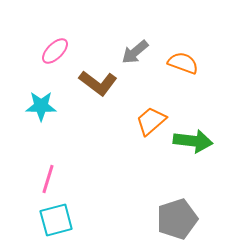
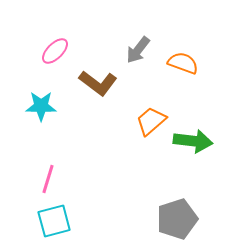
gray arrow: moved 3 px right, 2 px up; rotated 12 degrees counterclockwise
cyan square: moved 2 px left, 1 px down
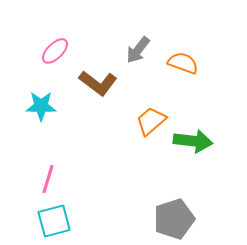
gray pentagon: moved 3 px left
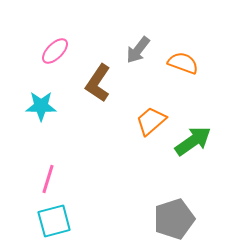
brown L-shape: rotated 87 degrees clockwise
green arrow: rotated 42 degrees counterclockwise
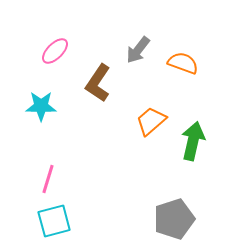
green arrow: rotated 42 degrees counterclockwise
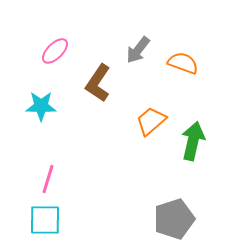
cyan square: moved 9 px left, 1 px up; rotated 16 degrees clockwise
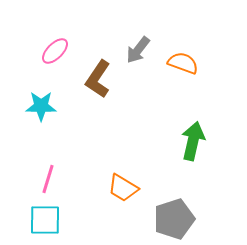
brown L-shape: moved 4 px up
orange trapezoid: moved 28 px left, 67 px down; rotated 108 degrees counterclockwise
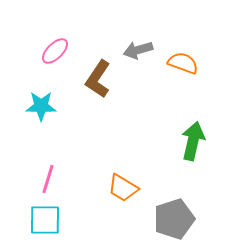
gray arrow: rotated 36 degrees clockwise
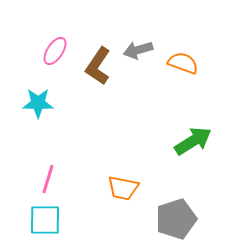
pink ellipse: rotated 12 degrees counterclockwise
brown L-shape: moved 13 px up
cyan star: moved 3 px left, 3 px up
green arrow: rotated 45 degrees clockwise
orange trapezoid: rotated 20 degrees counterclockwise
gray pentagon: moved 2 px right
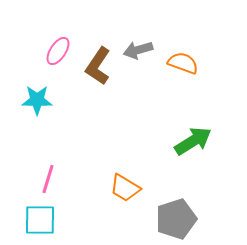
pink ellipse: moved 3 px right
cyan star: moved 1 px left, 3 px up
orange trapezoid: moved 2 px right; rotated 20 degrees clockwise
cyan square: moved 5 px left
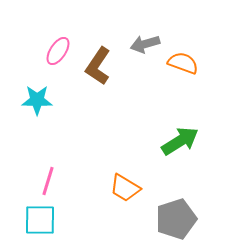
gray arrow: moved 7 px right, 6 px up
green arrow: moved 13 px left
pink line: moved 2 px down
